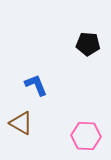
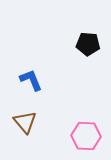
blue L-shape: moved 5 px left, 5 px up
brown triangle: moved 4 px right, 1 px up; rotated 20 degrees clockwise
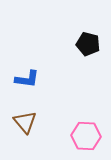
black pentagon: rotated 10 degrees clockwise
blue L-shape: moved 4 px left, 1 px up; rotated 120 degrees clockwise
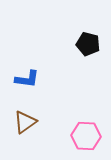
brown triangle: rotated 35 degrees clockwise
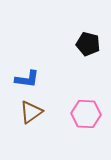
brown triangle: moved 6 px right, 10 px up
pink hexagon: moved 22 px up
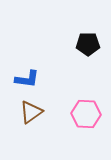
black pentagon: rotated 15 degrees counterclockwise
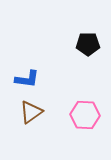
pink hexagon: moved 1 px left, 1 px down
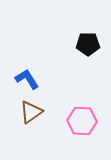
blue L-shape: rotated 130 degrees counterclockwise
pink hexagon: moved 3 px left, 6 px down
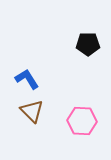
brown triangle: moved 1 px right, 1 px up; rotated 40 degrees counterclockwise
